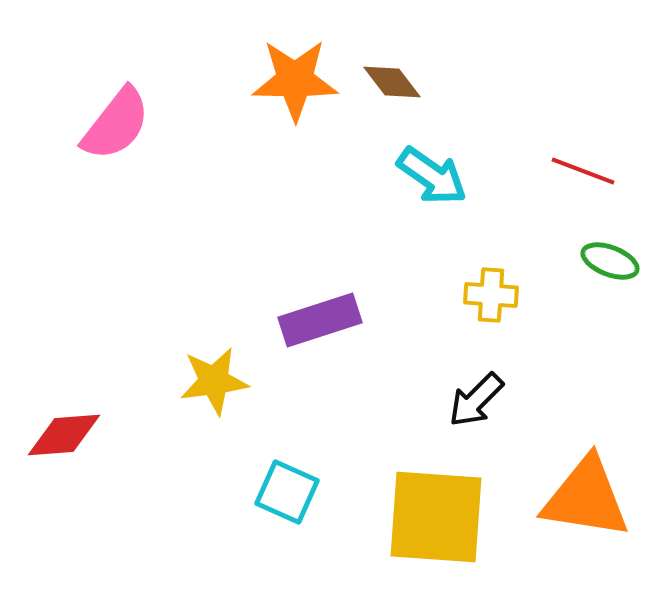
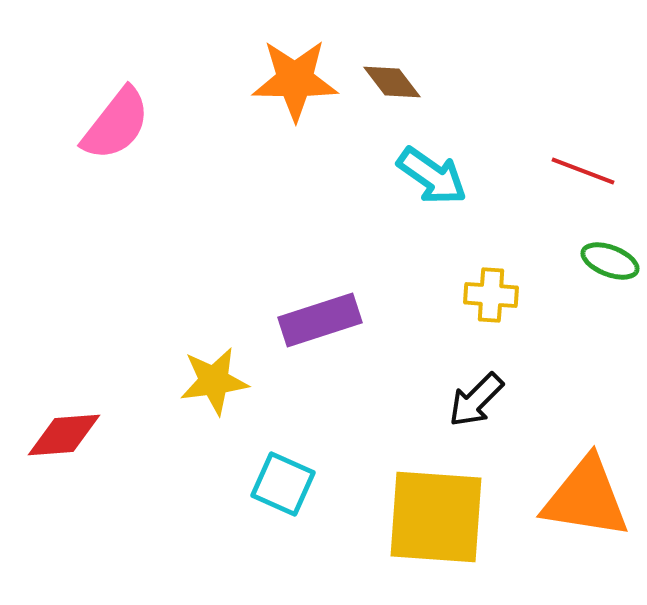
cyan square: moved 4 px left, 8 px up
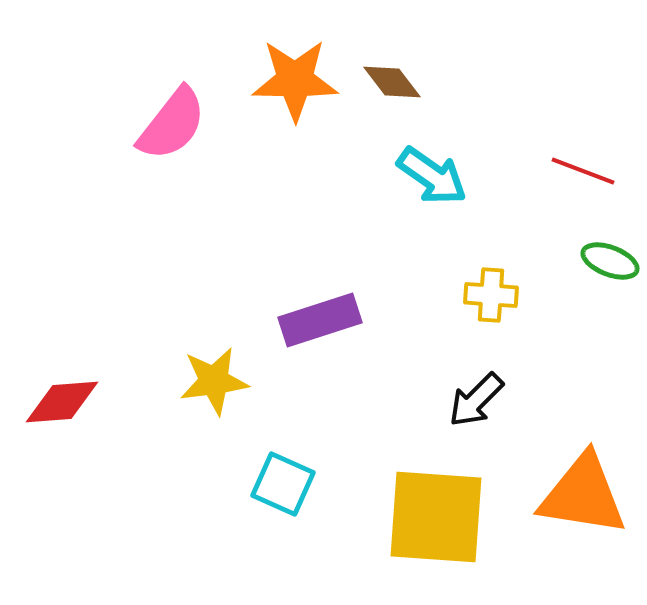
pink semicircle: moved 56 px right
red diamond: moved 2 px left, 33 px up
orange triangle: moved 3 px left, 3 px up
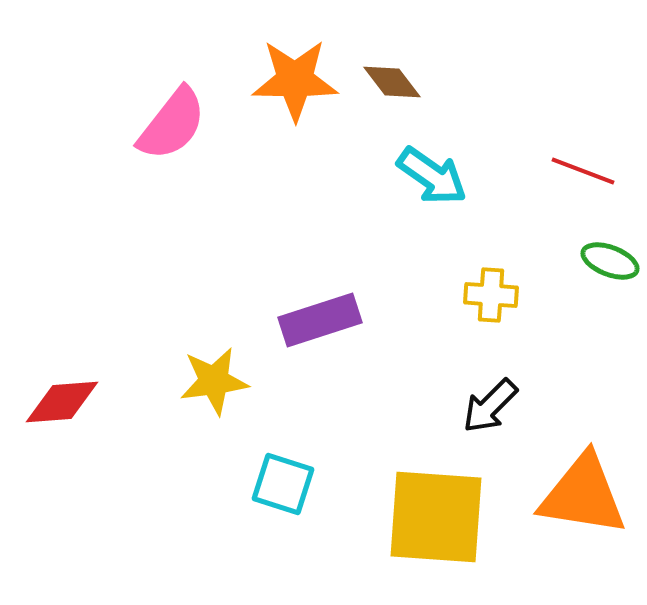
black arrow: moved 14 px right, 6 px down
cyan square: rotated 6 degrees counterclockwise
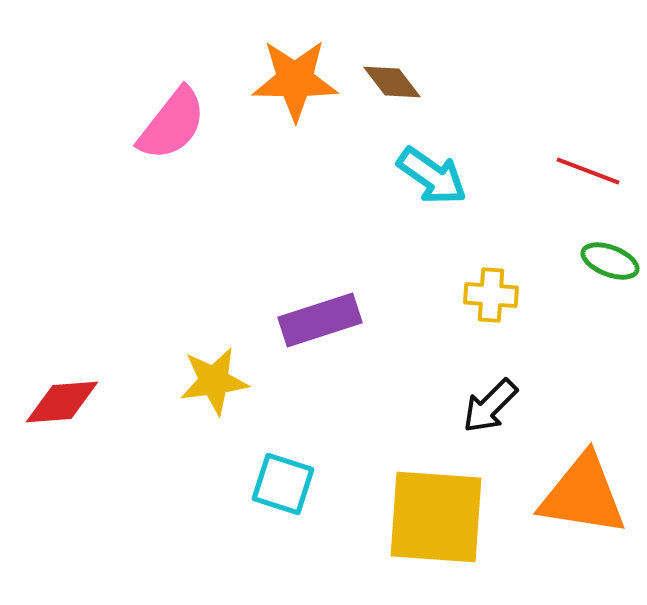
red line: moved 5 px right
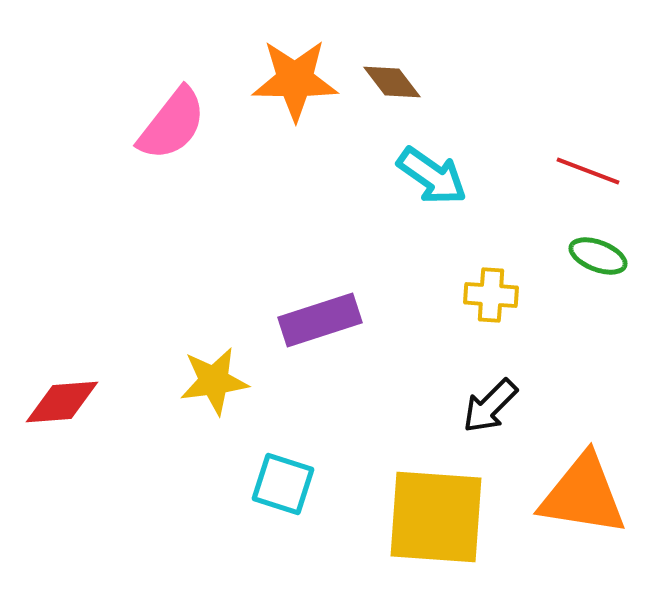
green ellipse: moved 12 px left, 5 px up
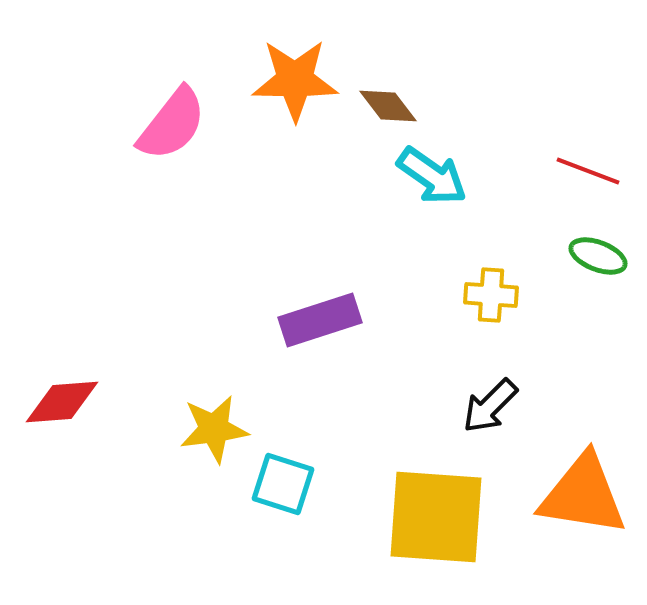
brown diamond: moved 4 px left, 24 px down
yellow star: moved 48 px down
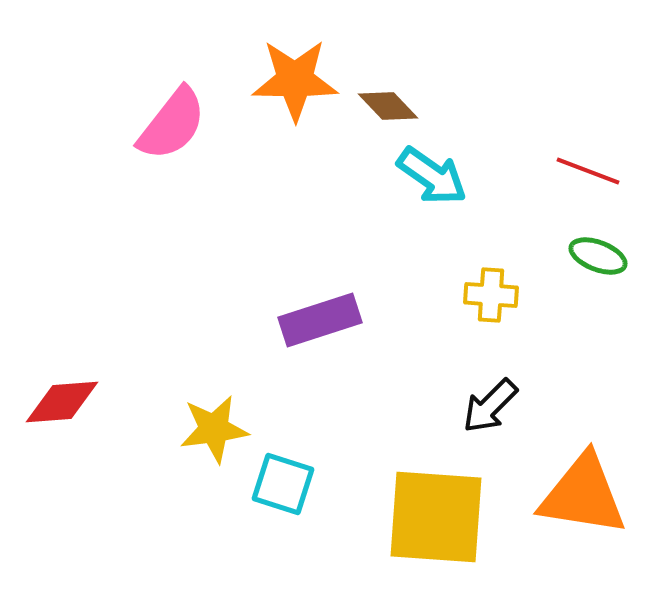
brown diamond: rotated 6 degrees counterclockwise
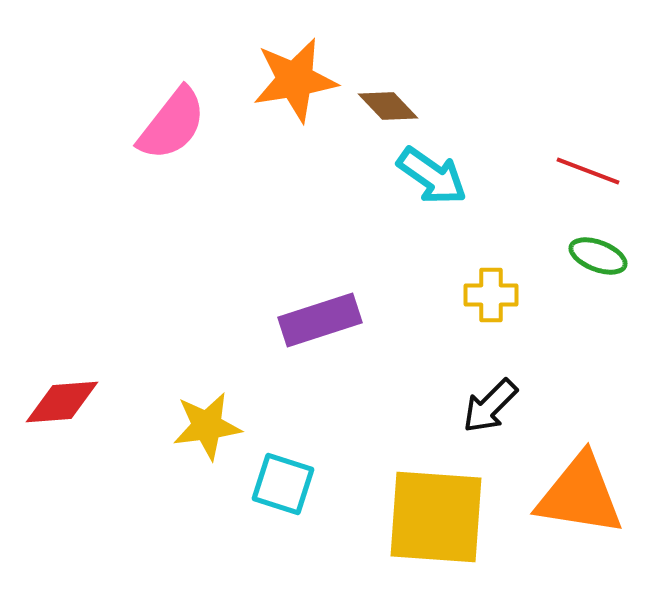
orange star: rotated 10 degrees counterclockwise
yellow cross: rotated 4 degrees counterclockwise
yellow star: moved 7 px left, 3 px up
orange triangle: moved 3 px left
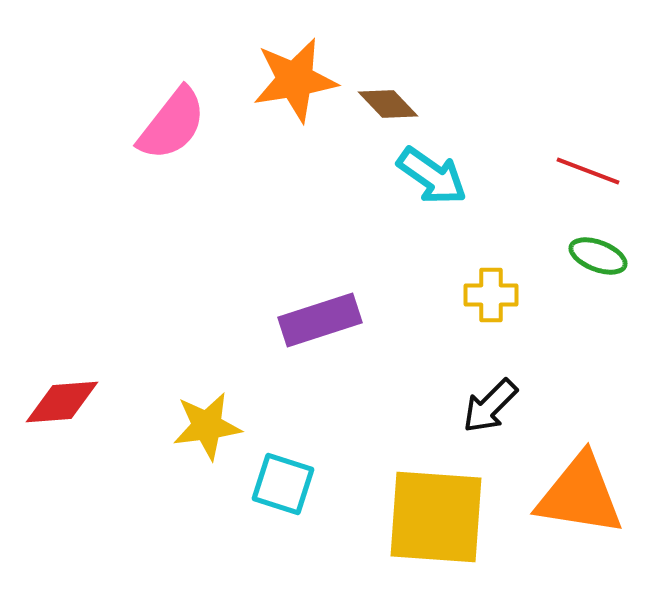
brown diamond: moved 2 px up
